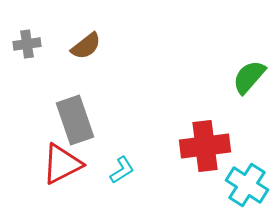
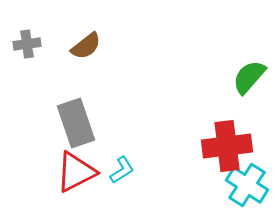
gray rectangle: moved 1 px right, 3 px down
red cross: moved 22 px right
red triangle: moved 14 px right, 8 px down
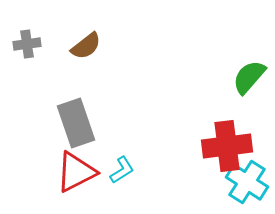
cyan cross: moved 3 px up
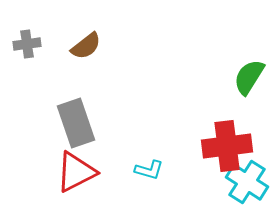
green semicircle: rotated 9 degrees counterclockwise
cyan L-shape: moved 27 px right; rotated 48 degrees clockwise
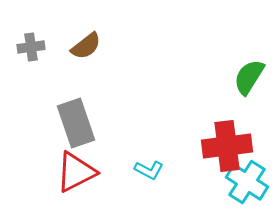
gray cross: moved 4 px right, 3 px down
cyan L-shape: rotated 12 degrees clockwise
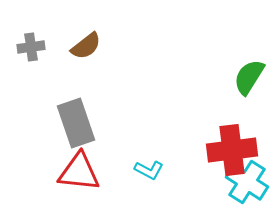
red cross: moved 5 px right, 4 px down
red triangle: moved 3 px right; rotated 33 degrees clockwise
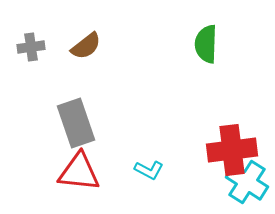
green semicircle: moved 43 px left, 33 px up; rotated 30 degrees counterclockwise
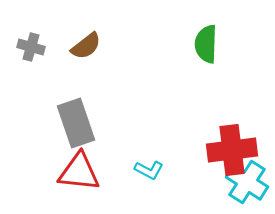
gray cross: rotated 24 degrees clockwise
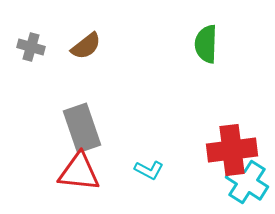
gray rectangle: moved 6 px right, 5 px down
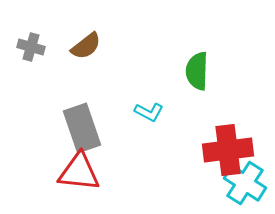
green semicircle: moved 9 px left, 27 px down
red cross: moved 4 px left
cyan L-shape: moved 58 px up
cyan cross: moved 2 px left, 1 px down
